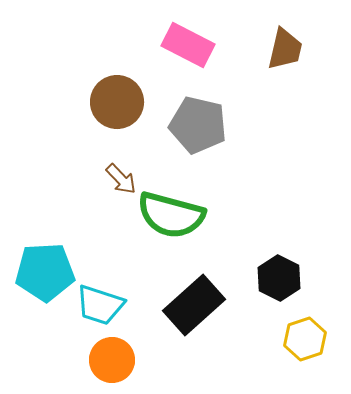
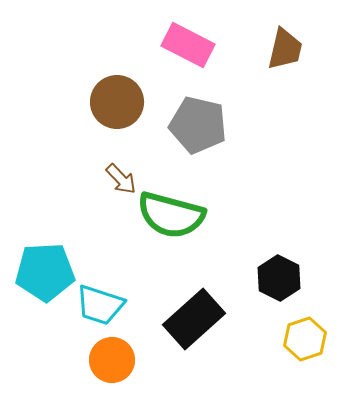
black rectangle: moved 14 px down
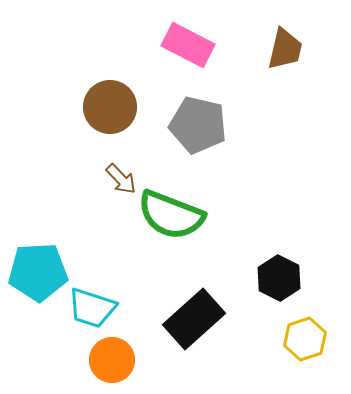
brown circle: moved 7 px left, 5 px down
green semicircle: rotated 6 degrees clockwise
cyan pentagon: moved 7 px left
cyan trapezoid: moved 8 px left, 3 px down
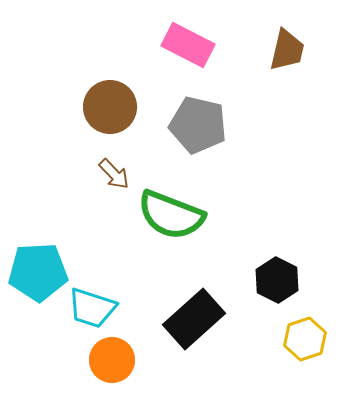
brown trapezoid: moved 2 px right, 1 px down
brown arrow: moved 7 px left, 5 px up
black hexagon: moved 2 px left, 2 px down
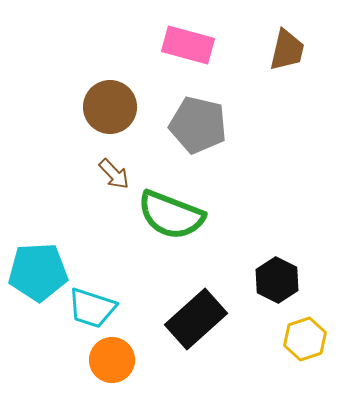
pink rectangle: rotated 12 degrees counterclockwise
black rectangle: moved 2 px right
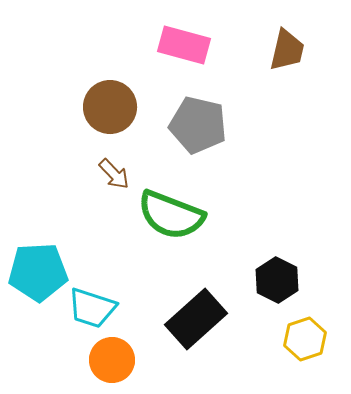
pink rectangle: moved 4 px left
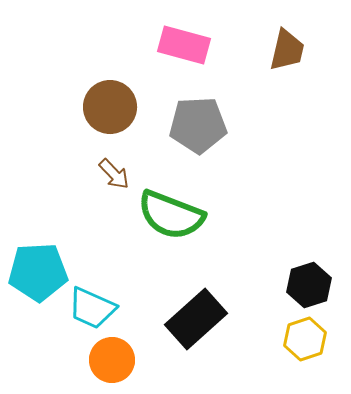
gray pentagon: rotated 16 degrees counterclockwise
black hexagon: moved 32 px right, 5 px down; rotated 15 degrees clockwise
cyan trapezoid: rotated 6 degrees clockwise
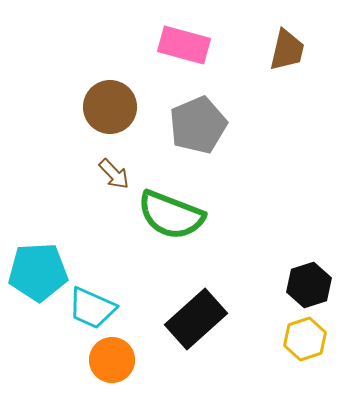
gray pentagon: rotated 20 degrees counterclockwise
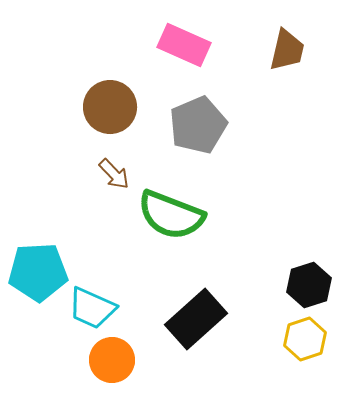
pink rectangle: rotated 9 degrees clockwise
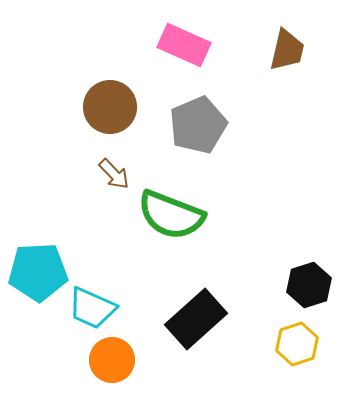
yellow hexagon: moved 8 px left, 5 px down
